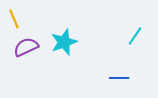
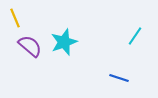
yellow line: moved 1 px right, 1 px up
purple semicircle: moved 4 px right, 1 px up; rotated 65 degrees clockwise
blue line: rotated 18 degrees clockwise
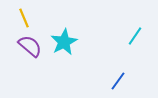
yellow line: moved 9 px right
cyan star: rotated 8 degrees counterclockwise
blue line: moved 1 px left, 3 px down; rotated 72 degrees counterclockwise
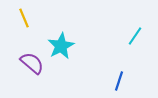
cyan star: moved 3 px left, 4 px down
purple semicircle: moved 2 px right, 17 px down
blue line: moved 1 px right; rotated 18 degrees counterclockwise
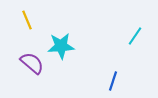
yellow line: moved 3 px right, 2 px down
cyan star: rotated 24 degrees clockwise
blue line: moved 6 px left
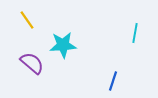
yellow line: rotated 12 degrees counterclockwise
cyan line: moved 3 px up; rotated 24 degrees counterclockwise
cyan star: moved 2 px right, 1 px up
